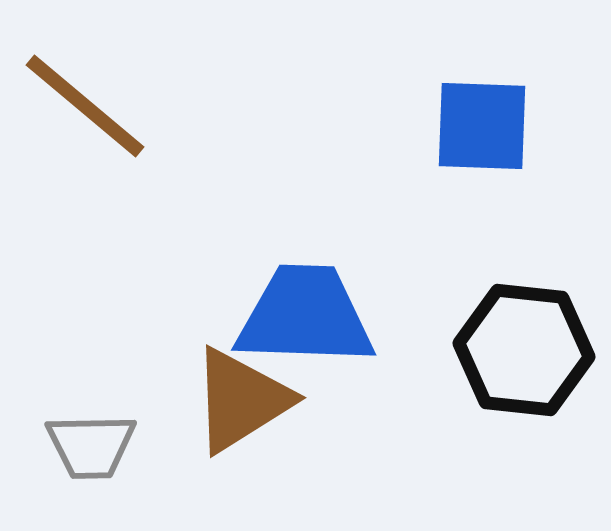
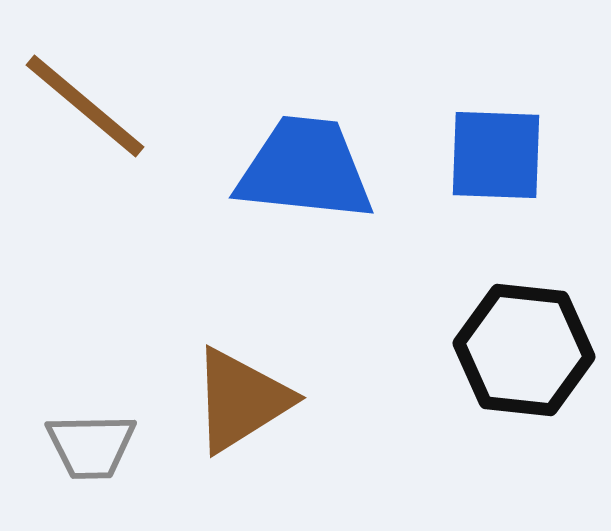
blue square: moved 14 px right, 29 px down
blue trapezoid: moved 147 px up; rotated 4 degrees clockwise
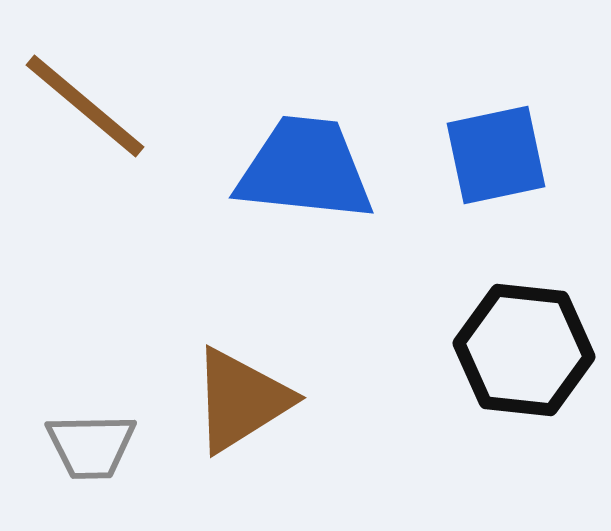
blue square: rotated 14 degrees counterclockwise
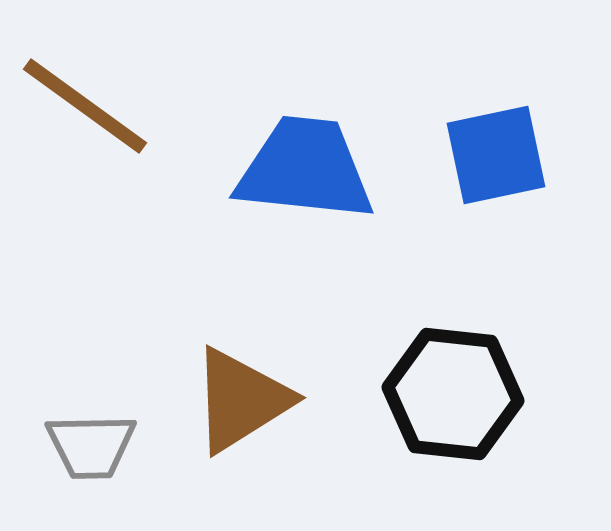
brown line: rotated 4 degrees counterclockwise
black hexagon: moved 71 px left, 44 px down
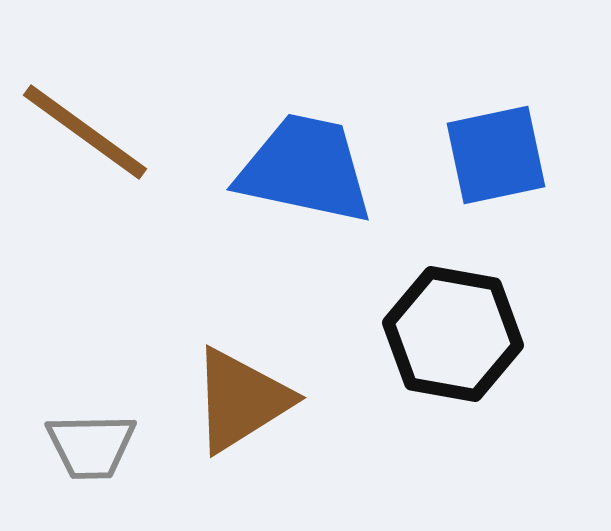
brown line: moved 26 px down
blue trapezoid: rotated 6 degrees clockwise
black hexagon: moved 60 px up; rotated 4 degrees clockwise
